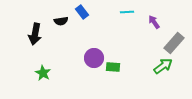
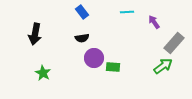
black semicircle: moved 21 px right, 17 px down
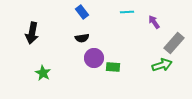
black arrow: moved 3 px left, 1 px up
green arrow: moved 1 px left, 1 px up; rotated 18 degrees clockwise
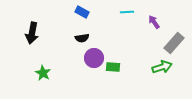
blue rectangle: rotated 24 degrees counterclockwise
green arrow: moved 2 px down
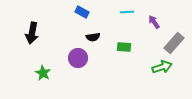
black semicircle: moved 11 px right, 1 px up
purple circle: moved 16 px left
green rectangle: moved 11 px right, 20 px up
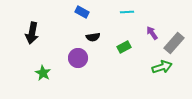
purple arrow: moved 2 px left, 11 px down
green rectangle: rotated 32 degrees counterclockwise
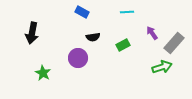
green rectangle: moved 1 px left, 2 px up
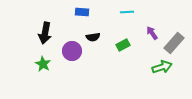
blue rectangle: rotated 24 degrees counterclockwise
black arrow: moved 13 px right
purple circle: moved 6 px left, 7 px up
green star: moved 9 px up
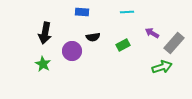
purple arrow: rotated 24 degrees counterclockwise
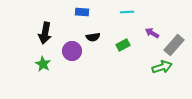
gray rectangle: moved 2 px down
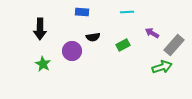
black arrow: moved 5 px left, 4 px up; rotated 10 degrees counterclockwise
